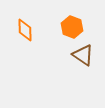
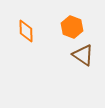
orange diamond: moved 1 px right, 1 px down
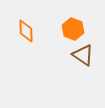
orange hexagon: moved 1 px right, 2 px down
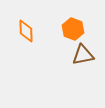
brown triangle: rotated 45 degrees counterclockwise
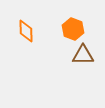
brown triangle: rotated 10 degrees clockwise
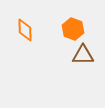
orange diamond: moved 1 px left, 1 px up
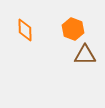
brown triangle: moved 2 px right
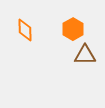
orange hexagon: rotated 10 degrees clockwise
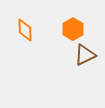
brown triangle: rotated 25 degrees counterclockwise
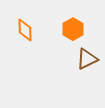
brown triangle: moved 2 px right, 4 px down
